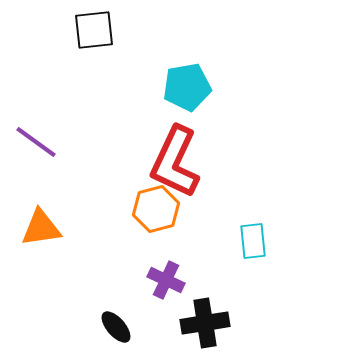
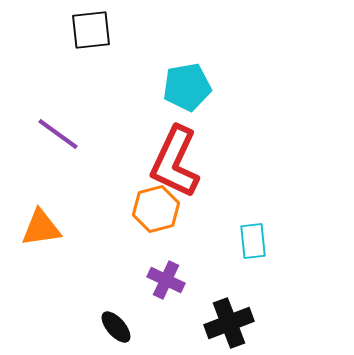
black square: moved 3 px left
purple line: moved 22 px right, 8 px up
black cross: moved 24 px right; rotated 12 degrees counterclockwise
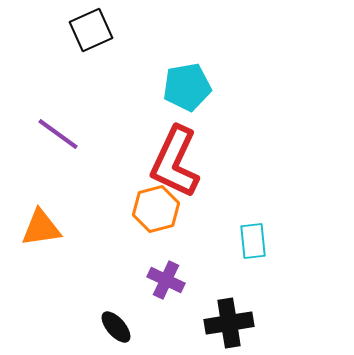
black square: rotated 18 degrees counterclockwise
black cross: rotated 12 degrees clockwise
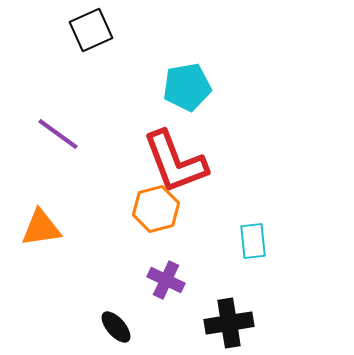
red L-shape: rotated 46 degrees counterclockwise
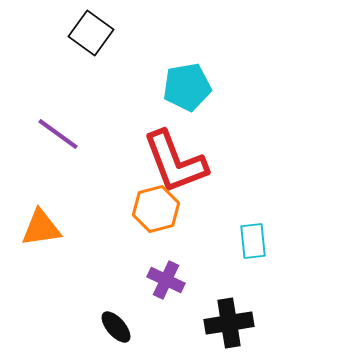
black square: moved 3 px down; rotated 30 degrees counterclockwise
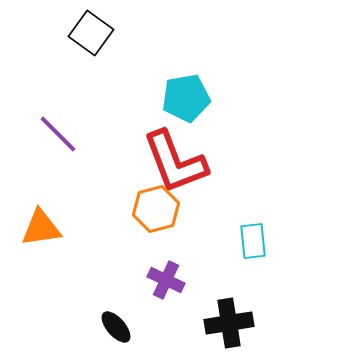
cyan pentagon: moved 1 px left, 11 px down
purple line: rotated 9 degrees clockwise
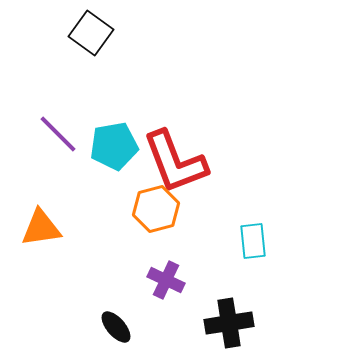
cyan pentagon: moved 72 px left, 48 px down
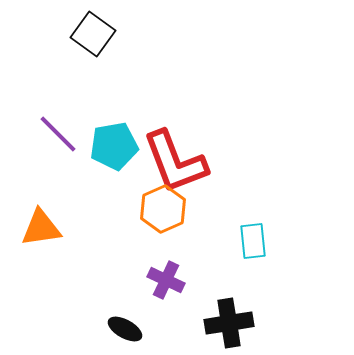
black square: moved 2 px right, 1 px down
orange hexagon: moved 7 px right; rotated 9 degrees counterclockwise
black ellipse: moved 9 px right, 2 px down; rotated 20 degrees counterclockwise
